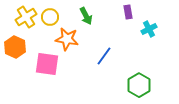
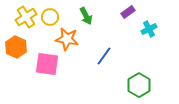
purple rectangle: rotated 64 degrees clockwise
orange hexagon: moved 1 px right
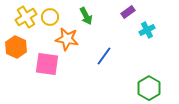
cyan cross: moved 2 px left, 1 px down
green hexagon: moved 10 px right, 3 px down
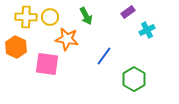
yellow cross: rotated 35 degrees clockwise
green hexagon: moved 15 px left, 9 px up
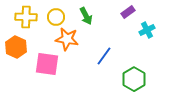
yellow circle: moved 6 px right
